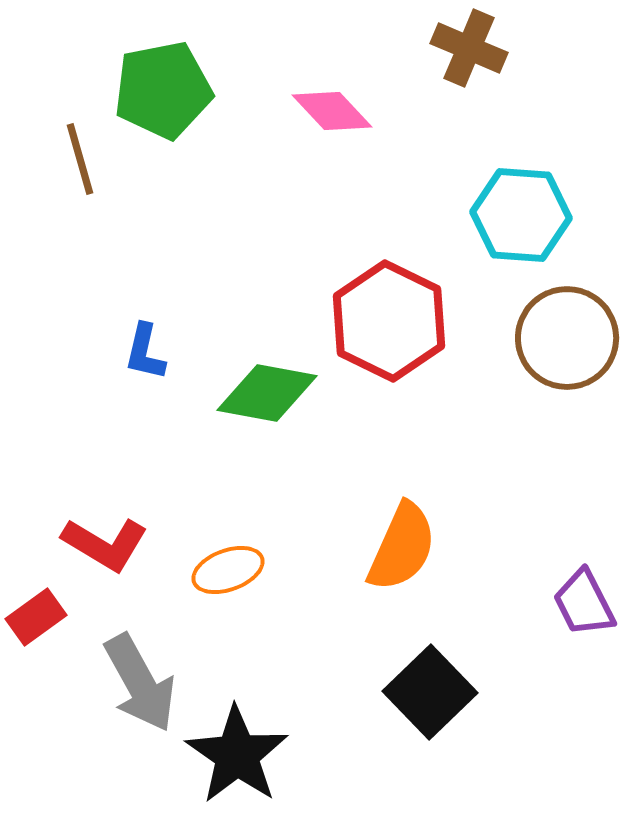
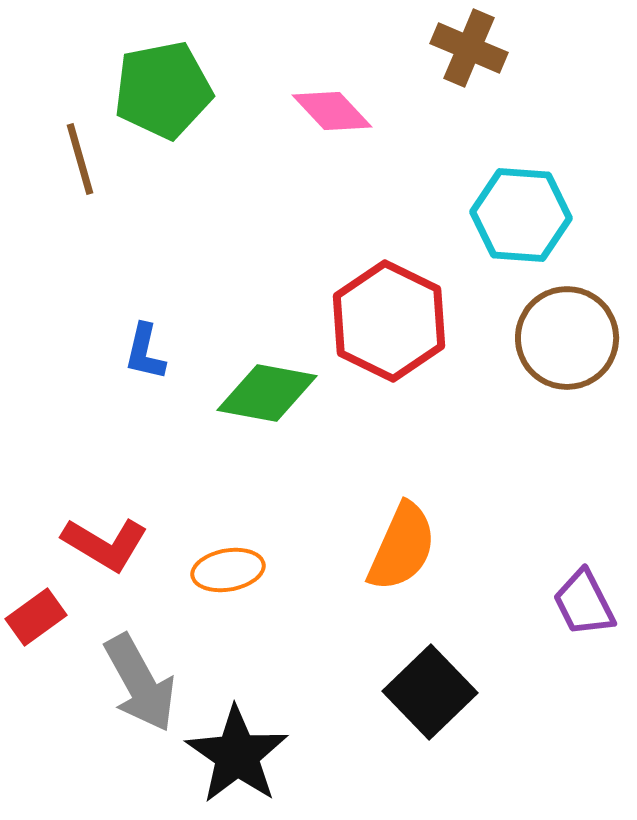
orange ellipse: rotated 10 degrees clockwise
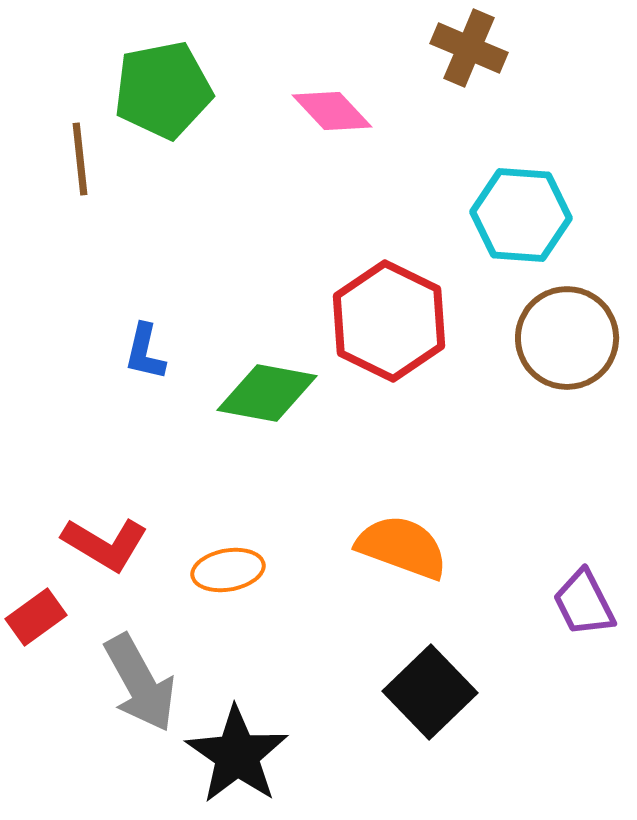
brown line: rotated 10 degrees clockwise
orange semicircle: rotated 94 degrees counterclockwise
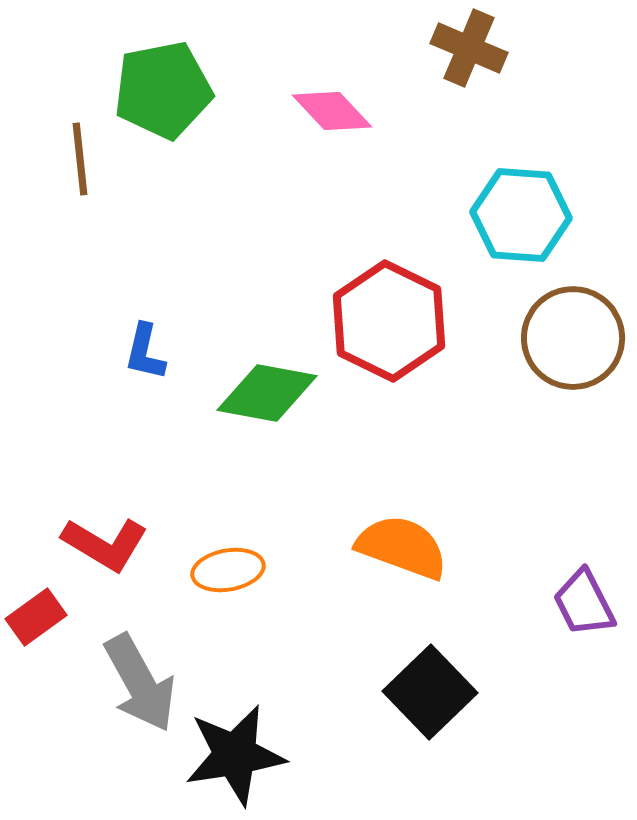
brown circle: moved 6 px right
black star: moved 2 px left; rotated 28 degrees clockwise
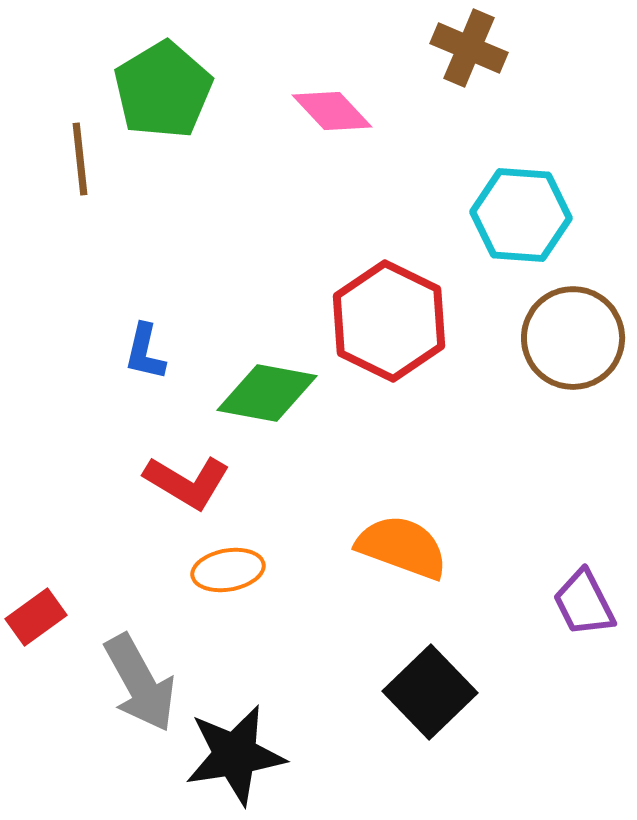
green pentagon: rotated 20 degrees counterclockwise
red L-shape: moved 82 px right, 62 px up
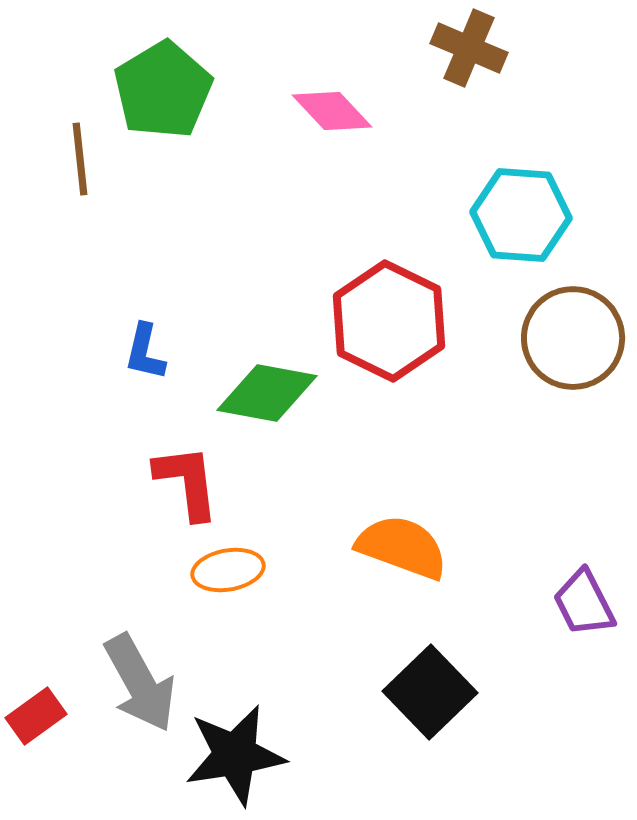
red L-shape: rotated 128 degrees counterclockwise
red rectangle: moved 99 px down
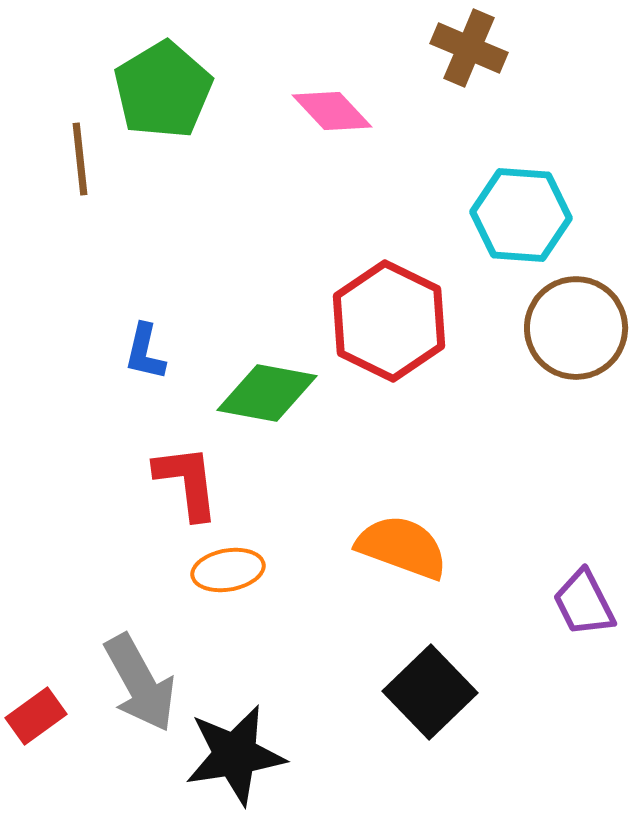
brown circle: moved 3 px right, 10 px up
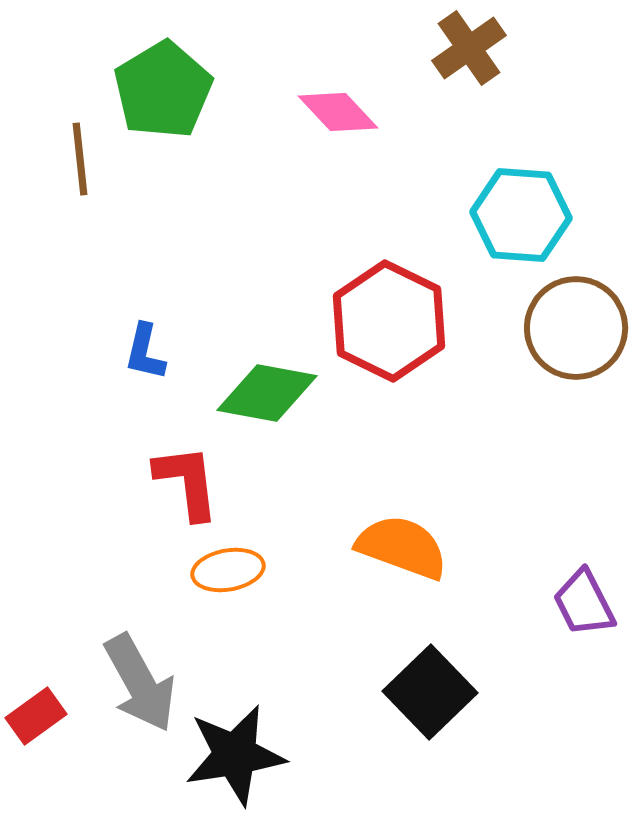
brown cross: rotated 32 degrees clockwise
pink diamond: moved 6 px right, 1 px down
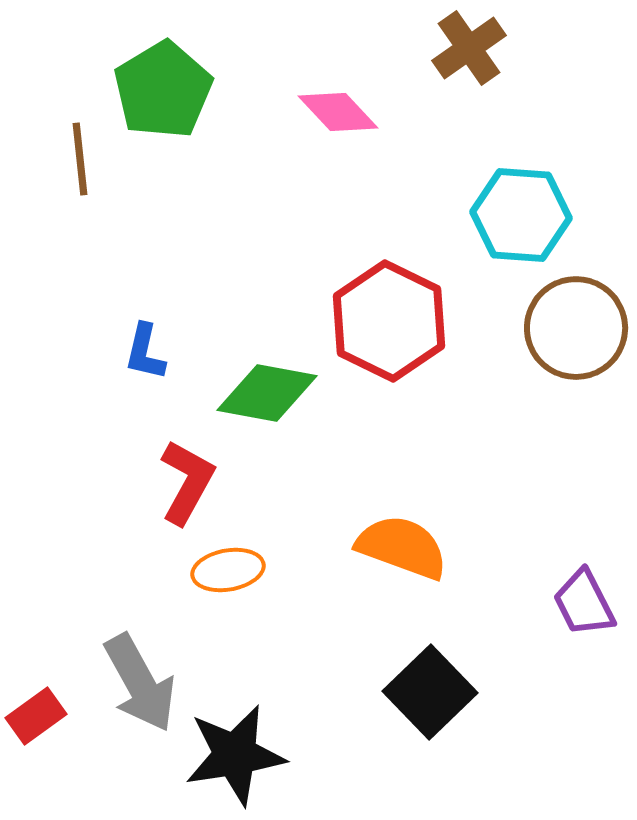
red L-shape: rotated 36 degrees clockwise
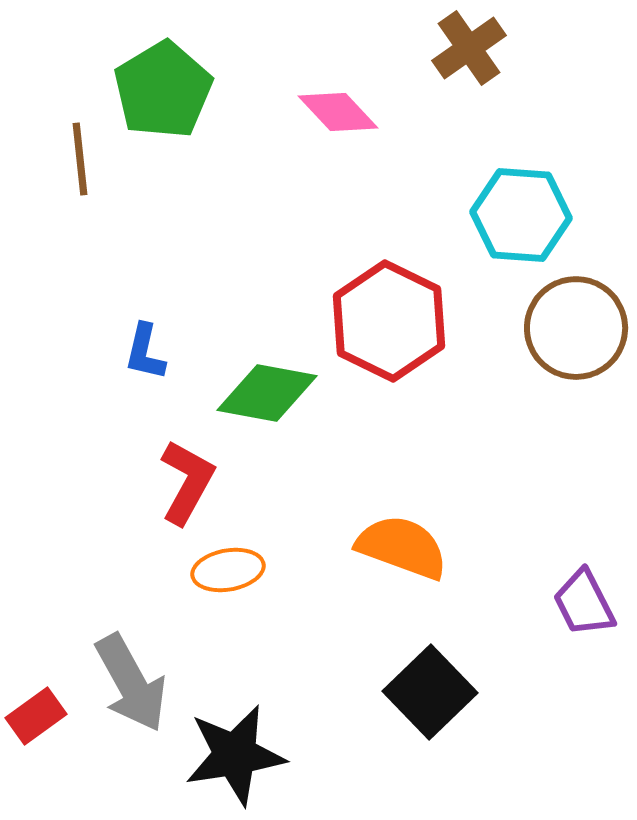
gray arrow: moved 9 px left
